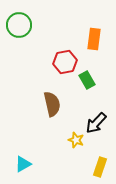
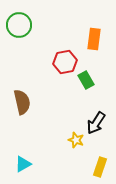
green rectangle: moved 1 px left
brown semicircle: moved 30 px left, 2 px up
black arrow: rotated 10 degrees counterclockwise
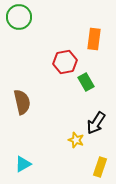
green circle: moved 8 px up
green rectangle: moved 2 px down
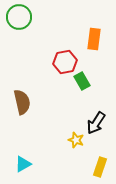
green rectangle: moved 4 px left, 1 px up
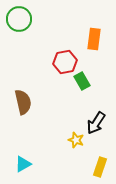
green circle: moved 2 px down
brown semicircle: moved 1 px right
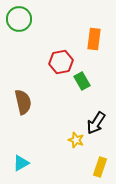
red hexagon: moved 4 px left
cyan triangle: moved 2 px left, 1 px up
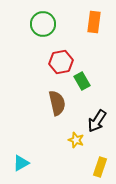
green circle: moved 24 px right, 5 px down
orange rectangle: moved 17 px up
brown semicircle: moved 34 px right, 1 px down
black arrow: moved 1 px right, 2 px up
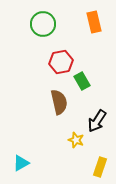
orange rectangle: rotated 20 degrees counterclockwise
brown semicircle: moved 2 px right, 1 px up
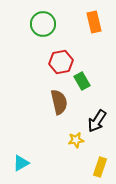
yellow star: rotated 28 degrees counterclockwise
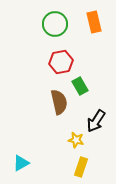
green circle: moved 12 px right
green rectangle: moved 2 px left, 5 px down
black arrow: moved 1 px left
yellow star: rotated 21 degrees clockwise
yellow rectangle: moved 19 px left
